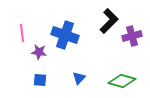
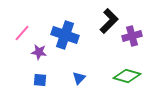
pink line: rotated 48 degrees clockwise
green diamond: moved 5 px right, 5 px up
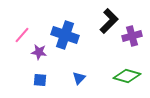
pink line: moved 2 px down
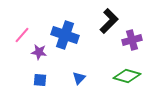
purple cross: moved 4 px down
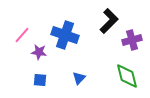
green diamond: rotated 60 degrees clockwise
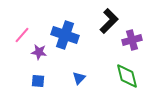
blue square: moved 2 px left, 1 px down
